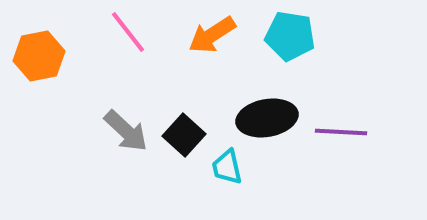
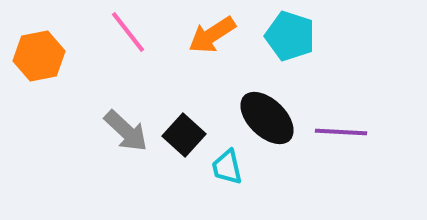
cyan pentagon: rotated 9 degrees clockwise
black ellipse: rotated 54 degrees clockwise
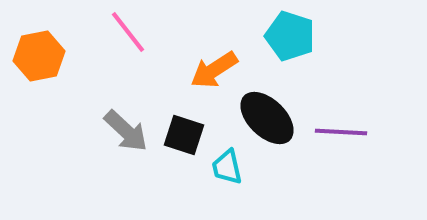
orange arrow: moved 2 px right, 35 px down
black square: rotated 24 degrees counterclockwise
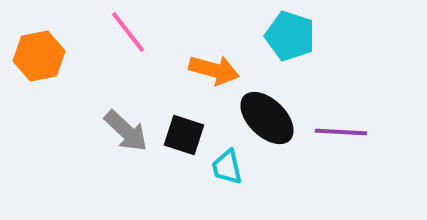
orange arrow: rotated 132 degrees counterclockwise
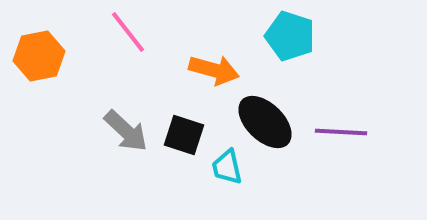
black ellipse: moved 2 px left, 4 px down
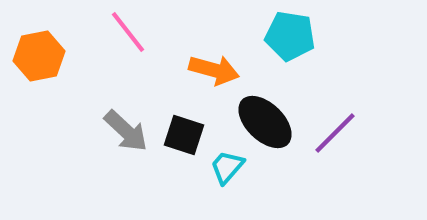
cyan pentagon: rotated 9 degrees counterclockwise
purple line: moved 6 px left, 1 px down; rotated 48 degrees counterclockwise
cyan trapezoid: rotated 54 degrees clockwise
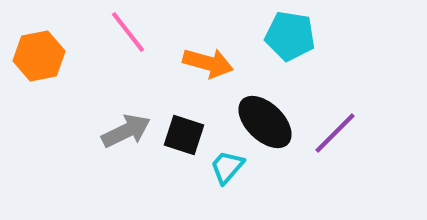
orange arrow: moved 6 px left, 7 px up
gray arrow: rotated 69 degrees counterclockwise
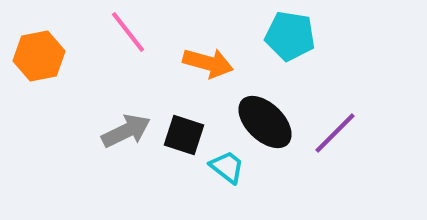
cyan trapezoid: rotated 87 degrees clockwise
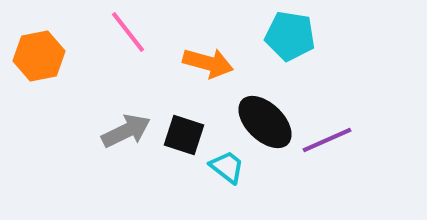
purple line: moved 8 px left, 7 px down; rotated 21 degrees clockwise
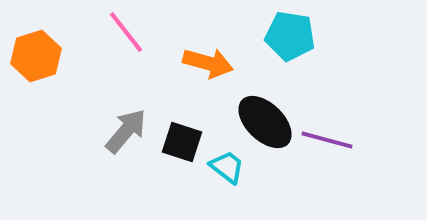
pink line: moved 2 px left
orange hexagon: moved 3 px left; rotated 6 degrees counterclockwise
gray arrow: rotated 24 degrees counterclockwise
black square: moved 2 px left, 7 px down
purple line: rotated 39 degrees clockwise
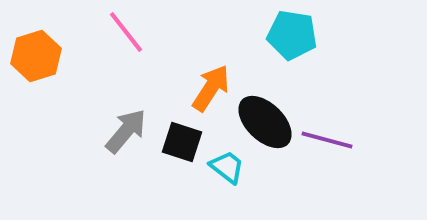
cyan pentagon: moved 2 px right, 1 px up
orange arrow: moved 3 px right, 25 px down; rotated 72 degrees counterclockwise
